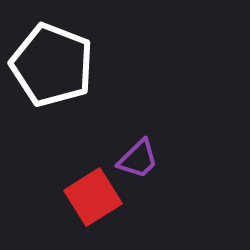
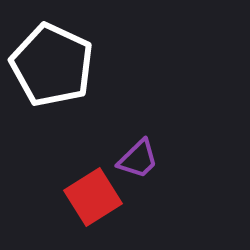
white pentagon: rotated 4 degrees clockwise
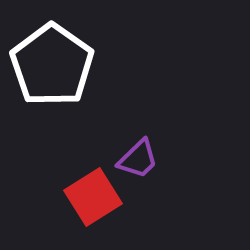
white pentagon: rotated 10 degrees clockwise
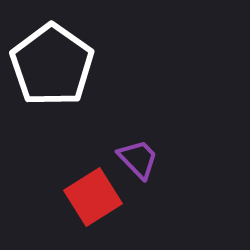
purple trapezoid: rotated 90 degrees counterclockwise
